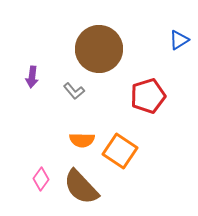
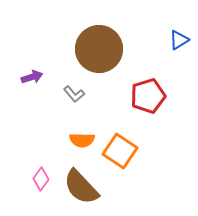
purple arrow: rotated 115 degrees counterclockwise
gray L-shape: moved 3 px down
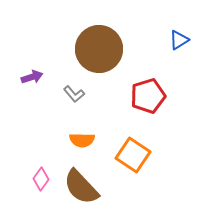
orange square: moved 13 px right, 4 px down
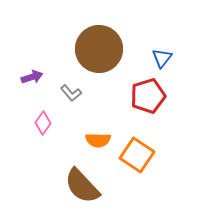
blue triangle: moved 17 px left, 18 px down; rotated 20 degrees counterclockwise
gray L-shape: moved 3 px left, 1 px up
orange semicircle: moved 16 px right
orange square: moved 4 px right
pink diamond: moved 2 px right, 56 px up
brown semicircle: moved 1 px right, 1 px up
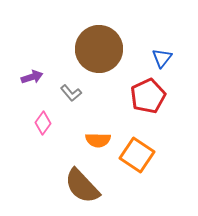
red pentagon: rotated 8 degrees counterclockwise
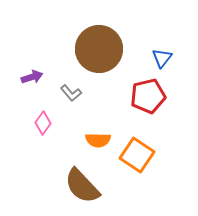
red pentagon: rotated 12 degrees clockwise
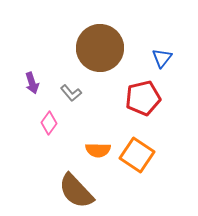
brown circle: moved 1 px right, 1 px up
purple arrow: moved 6 px down; rotated 90 degrees clockwise
red pentagon: moved 5 px left, 2 px down
pink diamond: moved 6 px right
orange semicircle: moved 10 px down
brown semicircle: moved 6 px left, 5 px down
